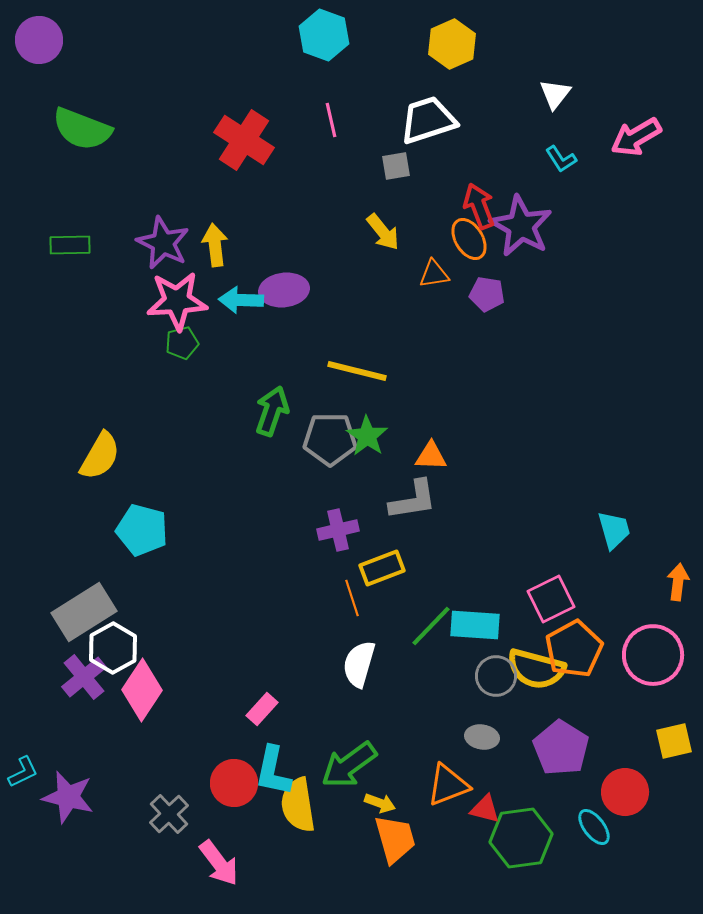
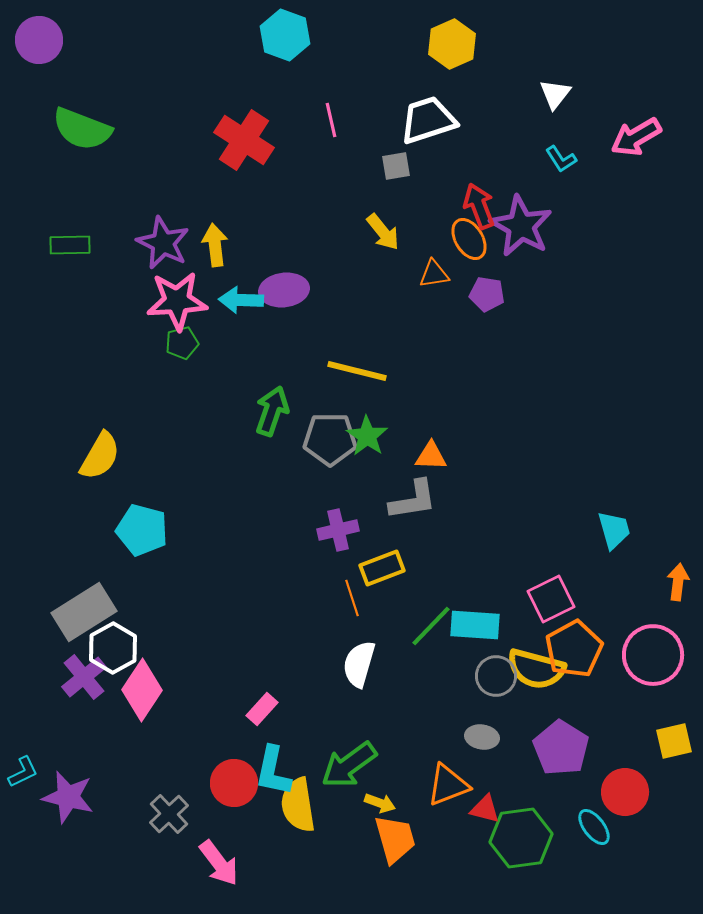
cyan hexagon at (324, 35): moved 39 px left
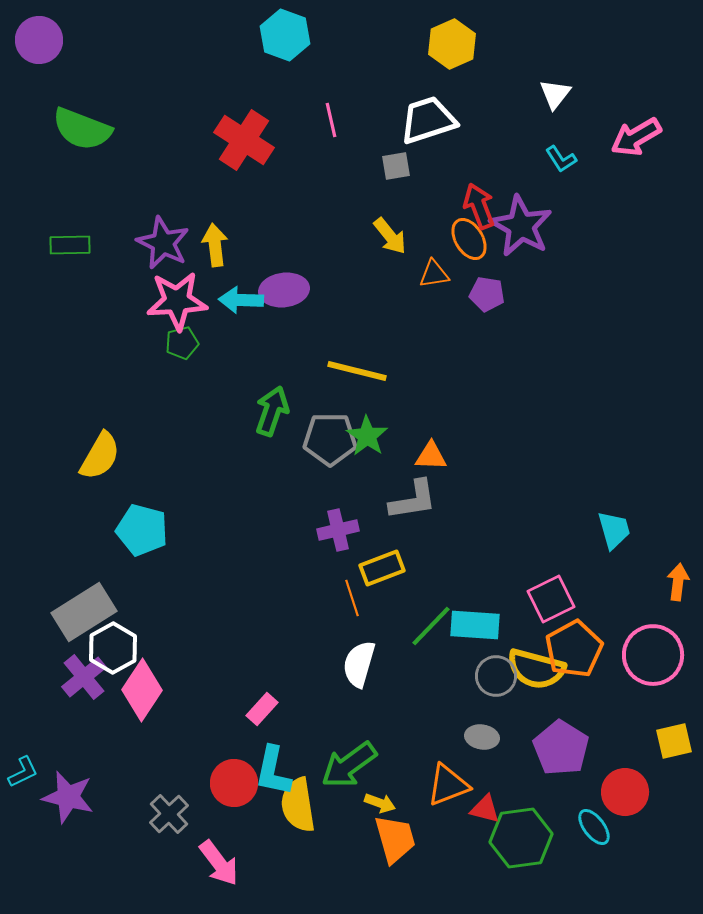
yellow arrow at (383, 232): moved 7 px right, 4 px down
